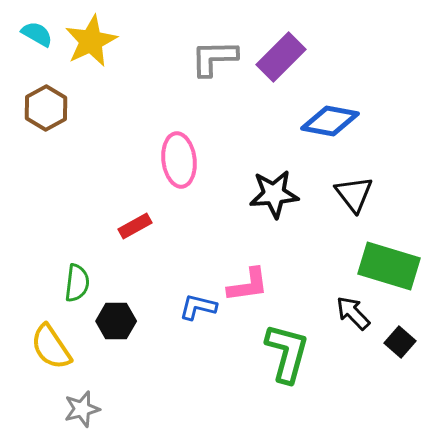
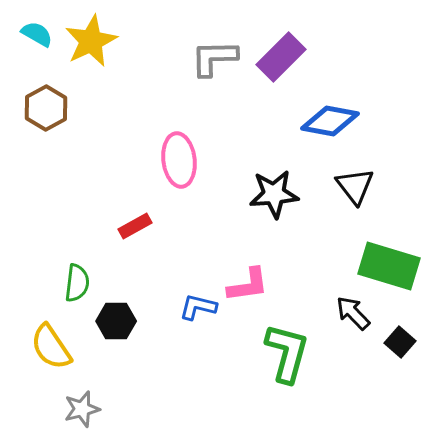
black triangle: moved 1 px right, 8 px up
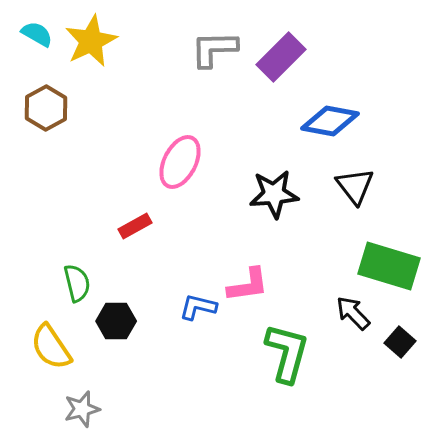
gray L-shape: moved 9 px up
pink ellipse: moved 1 px right, 2 px down; rotated 34 degrees clockwise
green semicircle: rotated 21 degrees counterclockwise
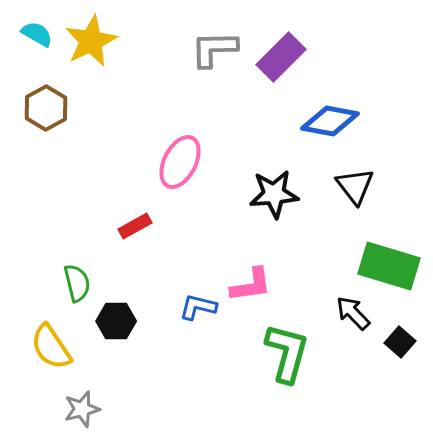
pink L-shape: moved 3 px right
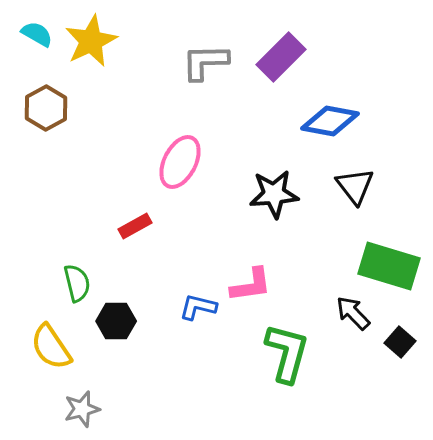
gray L-shape: moved 9 px left, 13 px down
